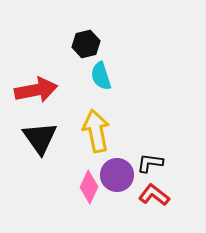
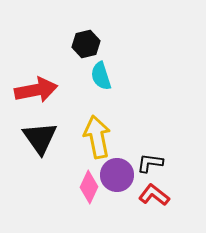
yellow arrow: moved 1 px right, 6 px down
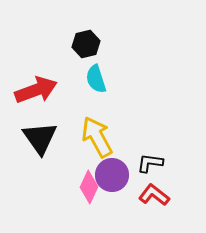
cyan semicircle: moved 5 px left, 3 px down
red arrow: rotated 9 degrees counterclockwise
yellow arrow: rotated 18 degrees counterclockwise
purple circle: moved 5 px left
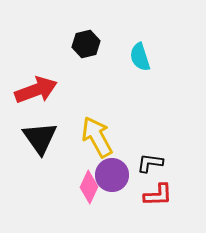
cyan semicircle: moved 44 px right, 22 px up
red L-shape: moved 4 px right; rotated 140 degrees clockwise
